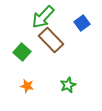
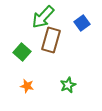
brown rectangle: rotated 60 degrees clockwise
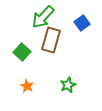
orange star: rotated 16 degrees clockwise
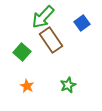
brown rectangle: rotated 50 degrees counterclockwise
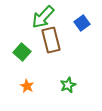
brown rectangle: rotated 20 degrees clockwise
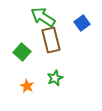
green arrow: rotated 80 degrees clockwise
green star: moved 13 px left, 7 px up
